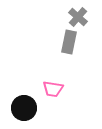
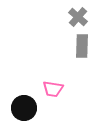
gray rectangle: moved 13 px right, 4 px down; rotated 10 degrees counterclockwise
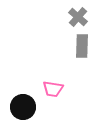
black circle: moved 1 px left, 1 px up
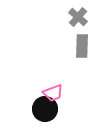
pink trapezoid: moved 4 px down; rotated 30 degrees counterclockwise
black circle: moved 22 px right, 2 px down
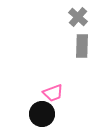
black circle: moved 3 px left, 5 px down
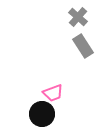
gray rectangle: moved 1 px right; rotated 35 degrees counterclockwise
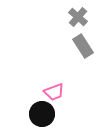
pink trapezoid: moved 1 px right, 1 px up
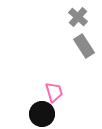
gray rectangle: moved 1 px right
pink trapezoid: rotated 85 degrees counterclockwise
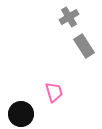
gray cross: moved 9 px left; rotated 18 degrees clockwise
black circle: moved 21 px left
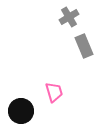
gray rectangle: rotated 10 degrees clockwise
black circle: moved 3 px up
